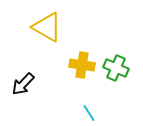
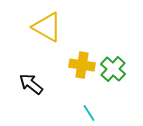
green cross: moved 3 px left, 1 px down; rotated 20 degrees clockwise
black arrow: moved 8 px right; rotated 85 degrees clockwise
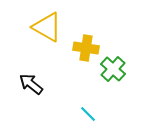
yellow cross: moved 4 px right, 17 px up
cyan line: moved 1 px left, 1 px down; rotated 12 degrees counterclockwise
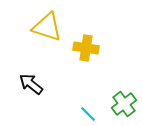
yellow triangle: rotated 12 degrees counterclockwise
green cross: moved 11 px right, 35 px down; rotated 10 degrees clockwise
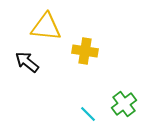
yellow triangle: moved 1 px left; rotated 12 degrees counterclockwise
yellow cross: moved 1 px left, 3 px down
black arrow: moved 4 px left, 22 px up
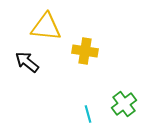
cyan line: rotated 30 degrees clockwise
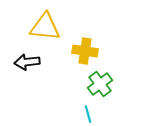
yellow triangle: moved 1 px left
black arrow: rotated 45 degrees counterclockwise
green cross: moved 24 px left, 20 px up
